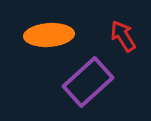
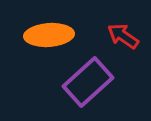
red arrow: rotated 24 degrees counterclockwise
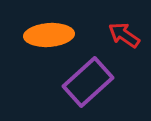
red arrow: moved 1 px right, 1 px up
